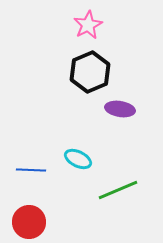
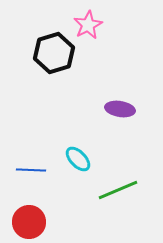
black hexagon: moved 36 px left, 19 px up; rotated 6 degrees clockwise
cyan ellipse: rotated 20 degrees clockwise
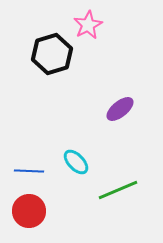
black hexagon: moved 2 px left, 1 px down
purple ellipse: rotated 48 degrees counterclockwise
cyan ellipse: moved 2 px left, 3 px down
blue line: moved 2 px left, 1 px down
red circle: moved 11 px up
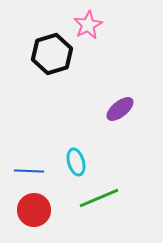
cyan ellipse: rotated 28 degrees clockwise
green line: moved 19 px left, 8 px down
red circle: moved 5 px right, 1 px up
